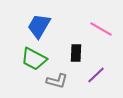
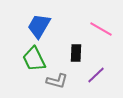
green trapezoid: rotated 36 degrees clockwise
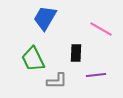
blue trapezoid: moved 6 px right, 8 px up
green trapezoid: moved 1 px left
purple line: rotated 36 degrees clockwise
gray L-shape: rotated 15 degrees counterclockwise
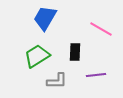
black rectangle: moved 1 px left, 1 px up
green trapezoid: moved 4 px right, 3 px up; rotated 84 degrees clockwise
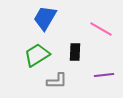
green trapezoid: moved 1 px up
purple line: moved 8 px right
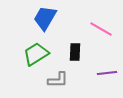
green trapezoid: moved 1 px left, 1 px up
purple line: moved 3 px right, 2 px up
gray L-shape: moved 1 px right, 1 px up
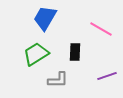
purple line: moved 3 px down; rotated 12 degrees counterclockwise
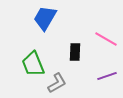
pink line: moved 5 px right, 10 px down
green trapezoid: moved 3 px left, 10 px down; rotated 80 degrees counterclockwise
gray L-shape: moved 1 px left, 3 px down; rotated 30 degrees counterclockwise
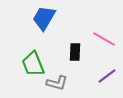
blue trapezoid: moved 1 px left
pink line: moved 2 px left
purple line: rotated 18 degrees counterclockwise
gray L-shape: rotated 45 degrees clockwise
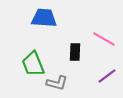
blue trapezoid: rotated 64 degrees clockwise
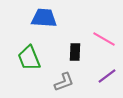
green trapezoid: moved 4 px left, 6 px up
gray L-shape: moved 7 px right, 1 px up; rotated 35 degrees counterclockwise
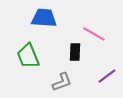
pink line: moved 10 px left, 5 px up
green trapezoid: moved 1 px left, 2 px up
gray L-shape: moved 2 px left
